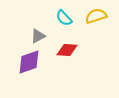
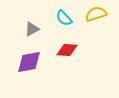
yellow semicircle: moved 2 px up
gray triangle: moved 6 px left, 7 px up
purple diamond: rotated 8 degrees clockwise
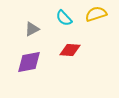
red diamond: moved 3 px right
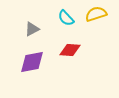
cyan semicircle: moved 2 px right
purple diamond: moved 3 px right
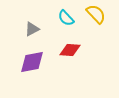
yellow semicircle: rotated 65 degrees clockwise
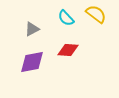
yellow semicircle: rotated 10 degrees counterclockwise
red diamond: moved 2 px left
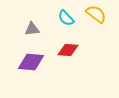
gray triangle: rotated 21 degrees clockwise
purple diamond: moved 1 px left; rotated 16 degrees clockwise
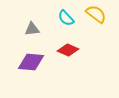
red diamond: rotated 20 degrees clockwise
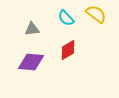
red diamond: rotated 55 degrees counterclockwise
